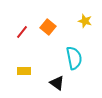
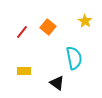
yellow star: rotated 16 degrees clockwise
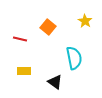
red line: moved 2 px left, 7 px down; rotated 64 degrees clockwise
black triangle: moved 2 px left, 1 px up
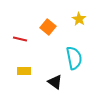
yellow star: moved 6 px left, 2 px up
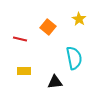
black triangle: rotated 42 degrees counterclockwise
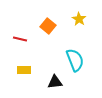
orange square: moved 1 px up
cyan semicircle: moved 1 px right, 2 px down; rotated 10 degrees counterclockwise
yellow rectangle: moved 1 px up
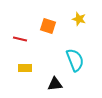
yellow star: rotated 16 degrees counterclockwise
orange square: rotated 21 degrees counterclockwise
yellow rectangle: moved 1 px right, 2 px up
black triangle: moved 2 px down
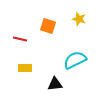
cyan semicircle: rotated 95 degrees counterclockwise
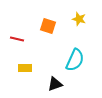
red line: moved 3 px left
cyan semicircle: rotated 140 degrees clockwise
black triangle: rotated 14 degrees counterclockwise
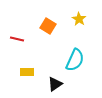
yellow star: rotated 16 degrees clockwise
orange square: rotated 14 degrees clockwise
yellow rectangle: moved 2 px right, 4 px down
black triangle: rotated 14 degrees counterclockwise
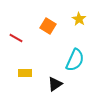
red line: moved 1 px left, 1 px up; rotated 16 degrees clockwise
yellow rectangle: moved 2 px left, 1 px down
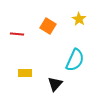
red line: moved 1 px right, 4 px up; rotated 24 degrees counterclockwise
black triangle: rotated 14 degrees counterclockwise
